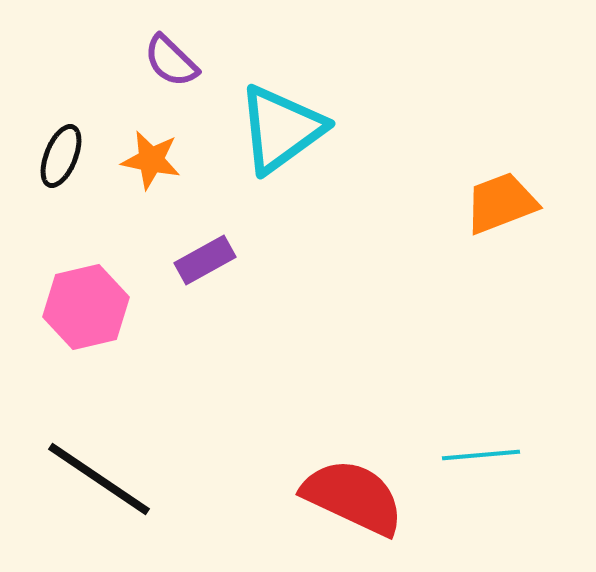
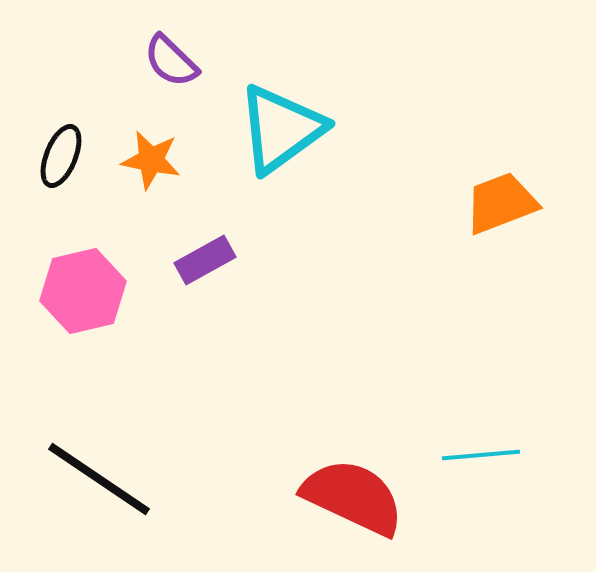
pink hexagon: moved 3 px left, 16 px up
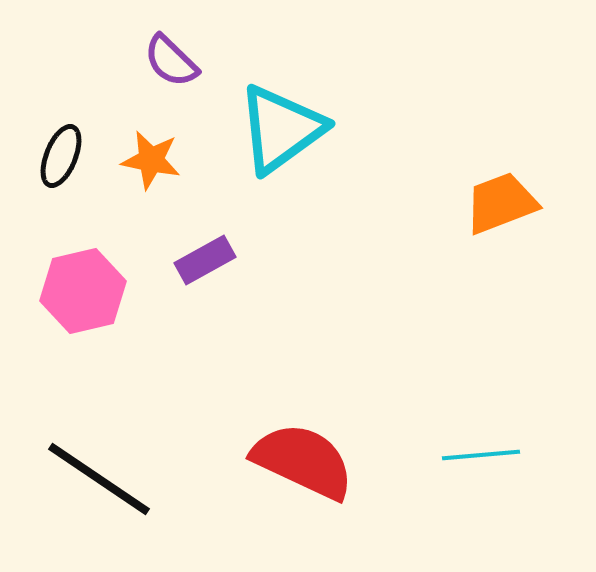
red semicircle: moved 50 px left, 36 px up
